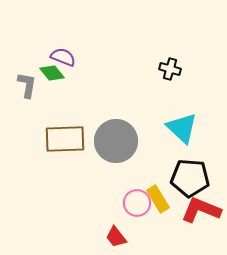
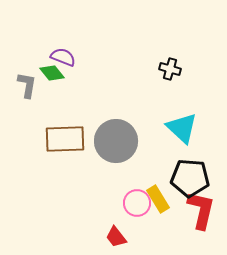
red L-shape: rotated 81 degrees clockwise
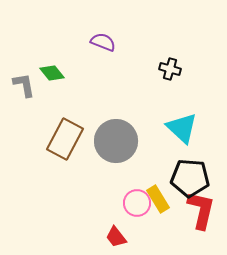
purple semicircle: moved 40 px right, 15 px up
gray L-shape: moved 3 px left; rotated 20 degrees counterclockwise
brown rectangle: rotated 60 degrees counterclockwise
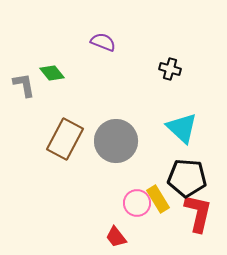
black pentagon: moved 3 px left
red L-shape: moved 3 px left, 3 px down
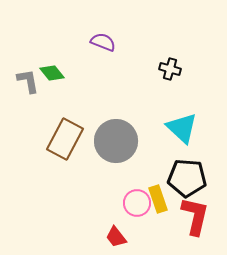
gray L-shape: moved 4 px right, 4 px up
yellow rectangle: rotated 12 degrees clockwise
red L-shape: moved 3 px left, 3 px down
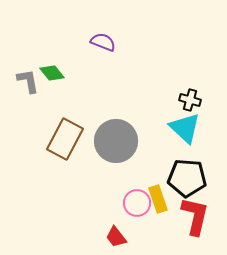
black cross: moved 20 px right, 31 px down
cyan triangle: moved 3 px right
